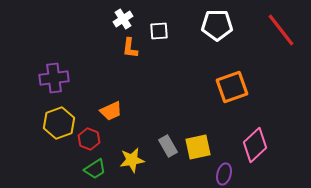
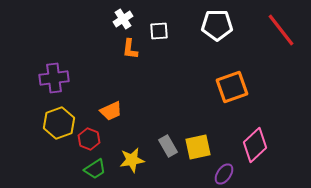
orange L-shape: moved 1 px down
purple ellipse: rotated 20 degrees clockwise
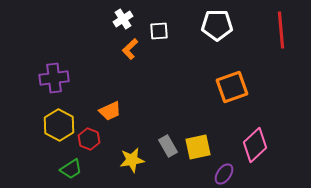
red line: rotated 33 degrees clockwise
orange L-shape: rotated 40 degrees clockwise
orange trapezoid: moved 1 px left
yellow hexagon: moved 2 px down; rotated 12 degrees counterclockwise
green trapezoid: moved 24 px left
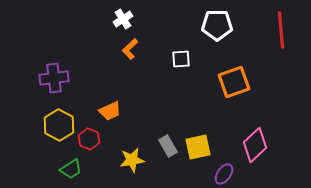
white square: moved 22 px right, 28 px down
orange square: moved 2 px right, 5 px up
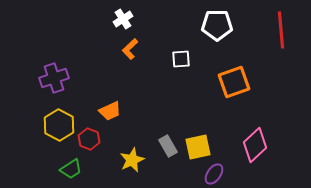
purple cross: rotated 12 degrees counterclockwise
yellow star: rotated 15 degrees counterclockwise
purple ellipse: moved 10 px left
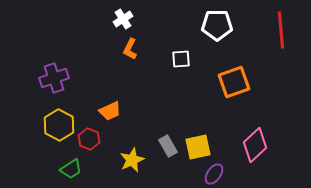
orange L-shape: rotated 20 degrees counterclockwise
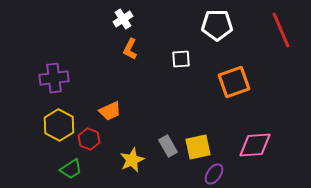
red line: rotated 18 degrees counterclockwise
purple cross: rotated 12 degrees clockwise
pink diamond: rotated 40 degrees clockwise
